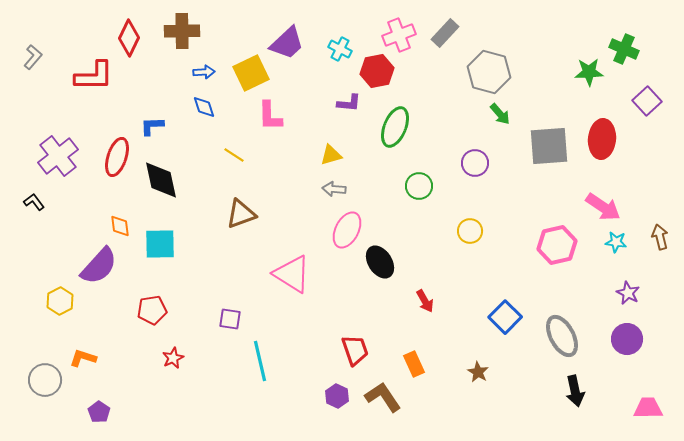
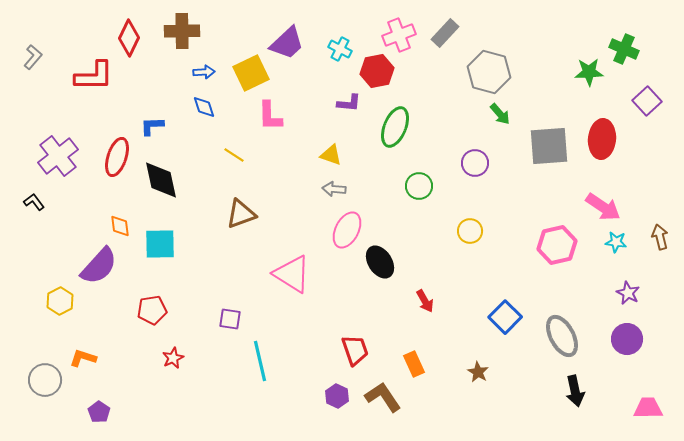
yellow triangle at (331, 155): rotated 35 degrees clockwise
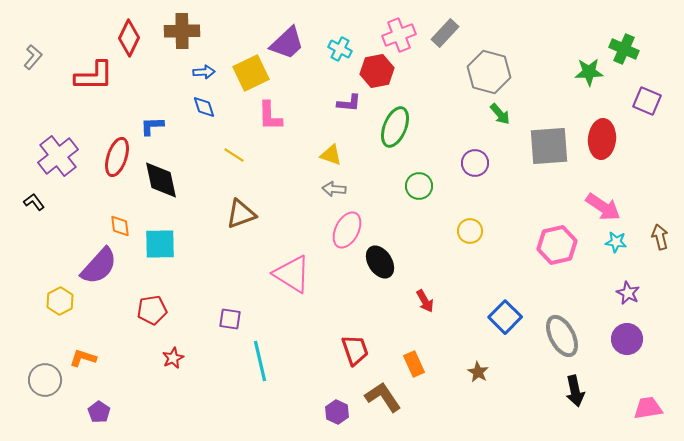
purple square at (647, 101): rotated 24 degrees counterclockwise
purple hexagon at (337, 396): moved 16 px down
pink trapezoid at (648, 408): rotated 8 degrees counterclockwise
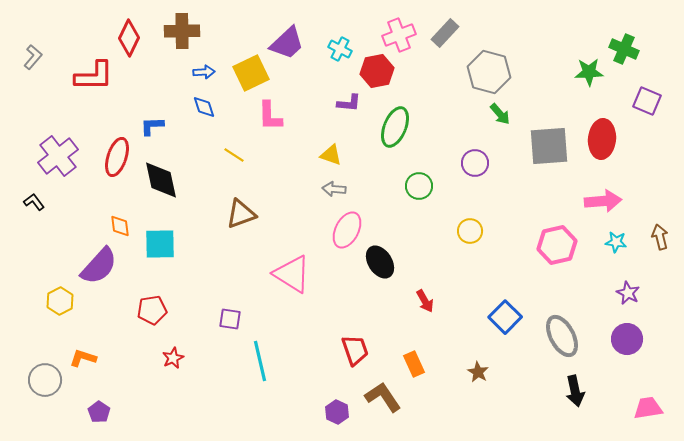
pink arrow at (603, 207): moved 6 px up; rotated 39 degrees counterclockwise
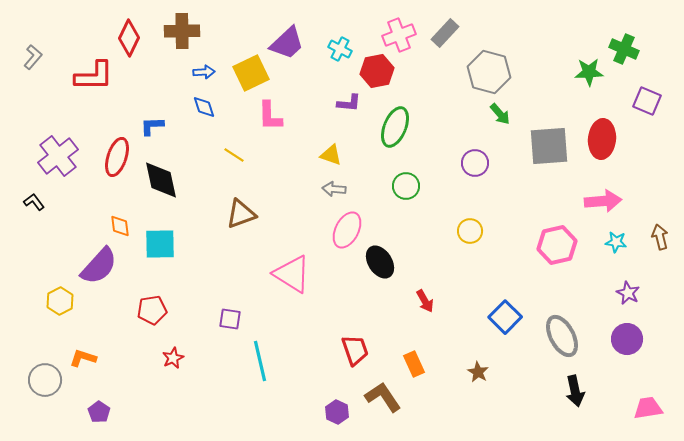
green circle at (419, 186): moved 13 px left
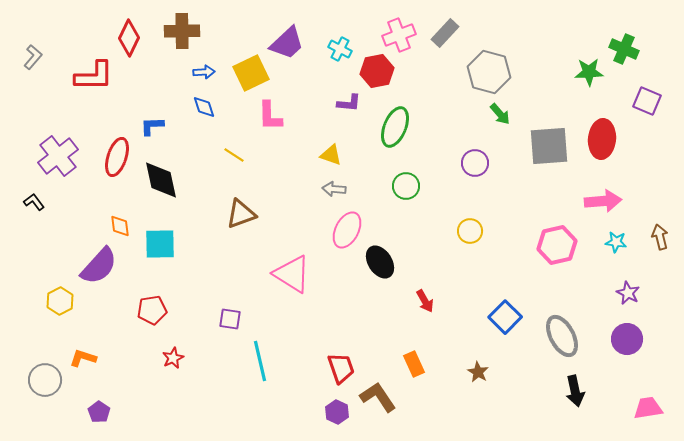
red trapezoid at (355, 350): moved 14 px left, 18 px down
brown L-shape at (383, 397): moved 5 px left
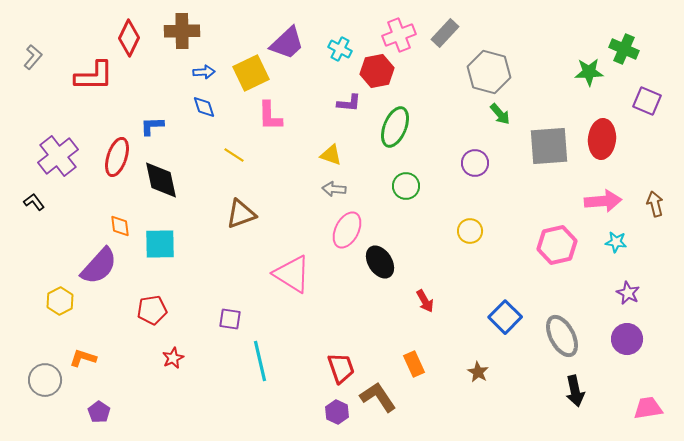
brown arrow at (660, 237): moved 5 px left, 33 px up
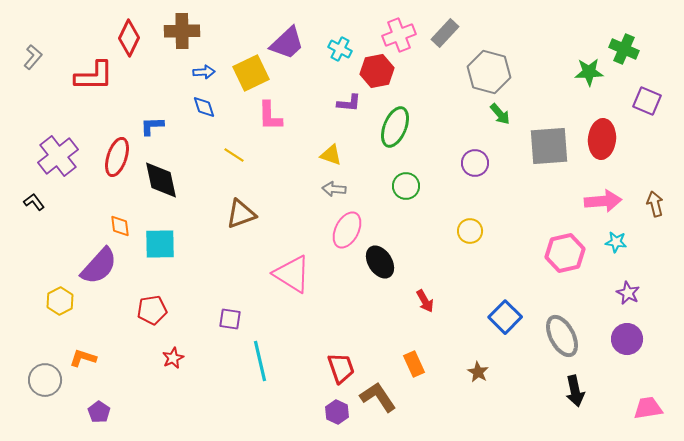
pink hexagon at (557, 245): moved 8 px right, 8 px down
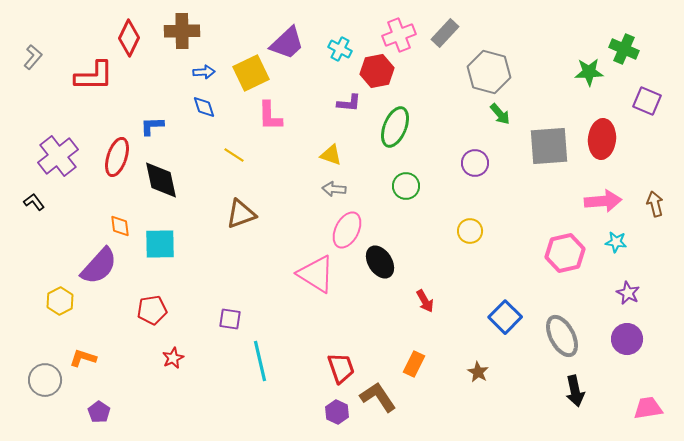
pink triangle at (292, 274): moved 24 px right
orange rectangle at (414, 364): rotated 50 degrees clockwise
